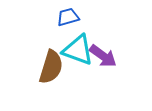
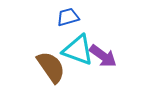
brown semicircle: rotated 52 degrees counterclockwise
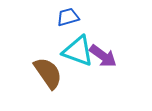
cyan triangle: moved 1 px down
brown semicircle: moved 3 px left, 6 px down
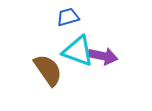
purple arrow: rotated 24 degrees counterclockwise
brown semicircle: moved 3 px up
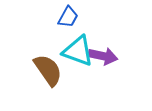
blue trapezoid: rotated 135 degrees clockwise
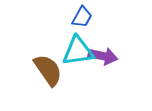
blue trapezoid: moved 14 px right
cyan triangle: rotated 28 degrees counterclockwise
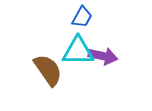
cyan triangle: rotated 8 degrees clockwise
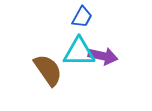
cyan triangle: moved 1 px right, 1 px down
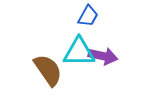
blue trapezoid: moved 6 px right, 1 px up
